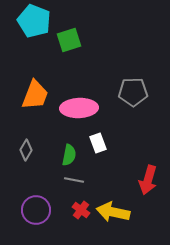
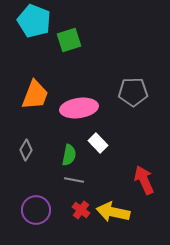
pink ellipse: rotated 6 degrees counterclockwise
white rectangle: rotated 24 degrees counterclockwise
red arrow: moved 4 px left; rotated 140 degrees clockwise
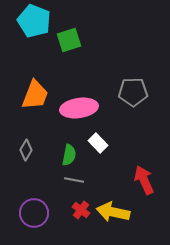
purple circle: moved 2 px left, 3 px down
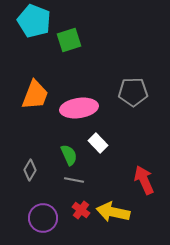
gray diamond: moved 4 px right, 20 px down
green semicircle: rotated 35 degrees counterclockwise
purple circle: moved 9 px right, 5 px down
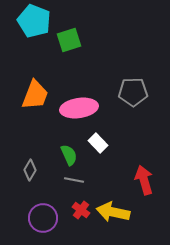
red arrow: rotated 8 degrees clockwise
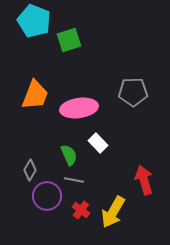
yellow arrow: rotated 72 degrees counterclockwise
purple circle: moved 4 px right, 22 px up
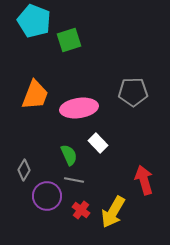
gray diamond: moved 6 px left
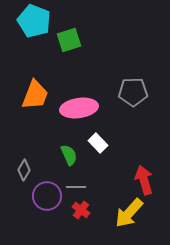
gray line: moved 2 px right, 7 px down; rotated 12 degrees counterclockwise
yellow arrow: moved 16 px right, 1 px down; rotated 12 degrees clockwise
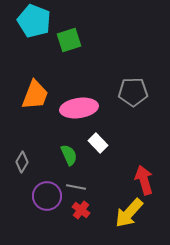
gray diamond: moved 2 px left, 8 px up
gray line: rotated 12 degrees clockwise
